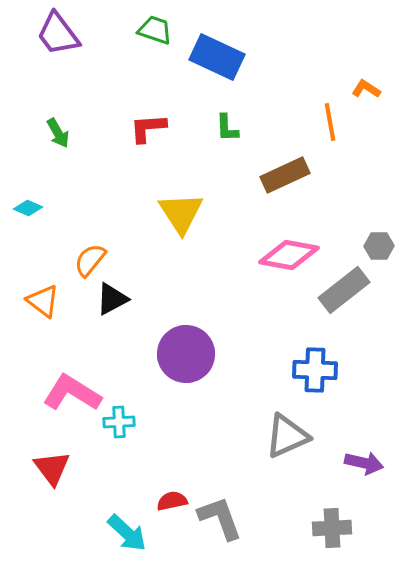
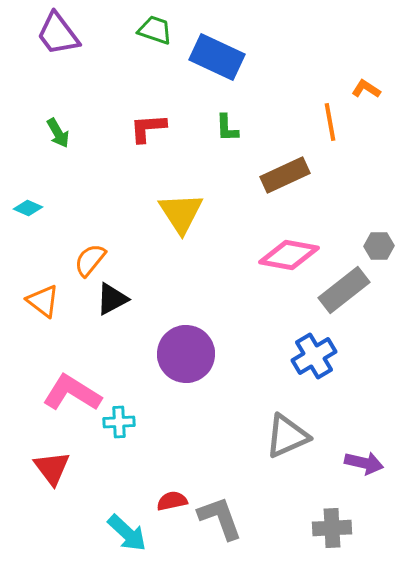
blue cross: moved 1 px left, 14 px up; rotated 33 degrees counterclockwise
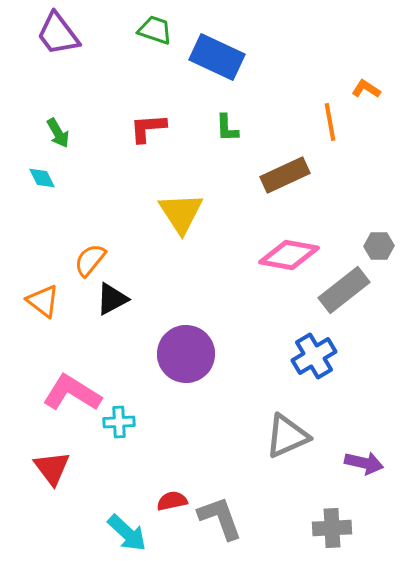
cyan diamond: moved 14 px right, 30 px up; rotated 40 degrees clockwise
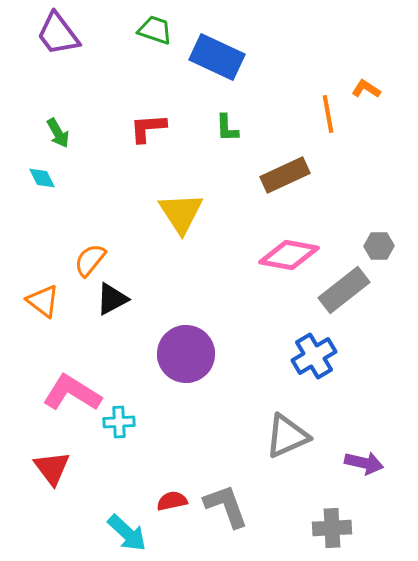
orange line: moved 2 px left, 8 px up
gray L-shape: moved 6 px right, 12 px up
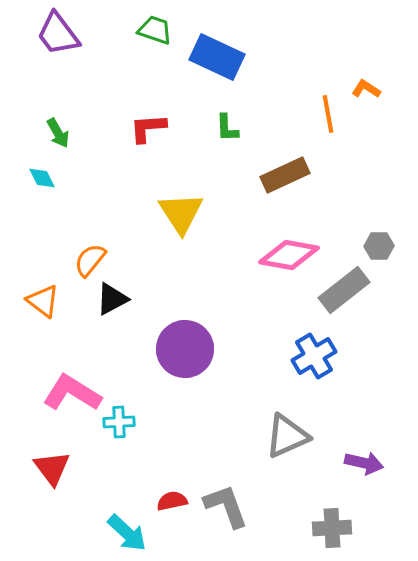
purple circle: moved 1 px left, 5 px up
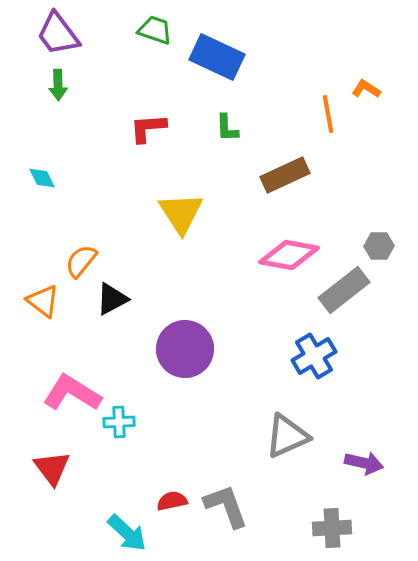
green arrow: moved 48 px up; rotated 28 degrees clockwise
orange semicircle: moved 9 px left, 1 px down
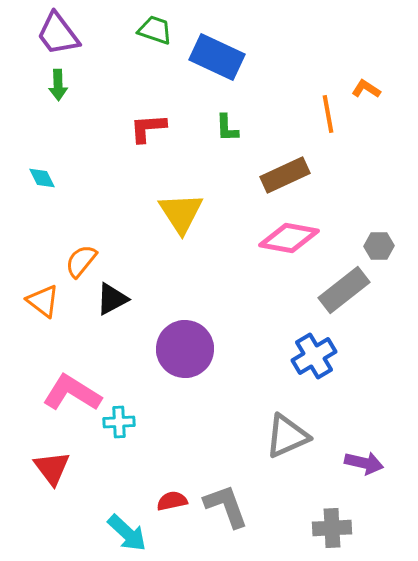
pink diamond: moved 17 px up
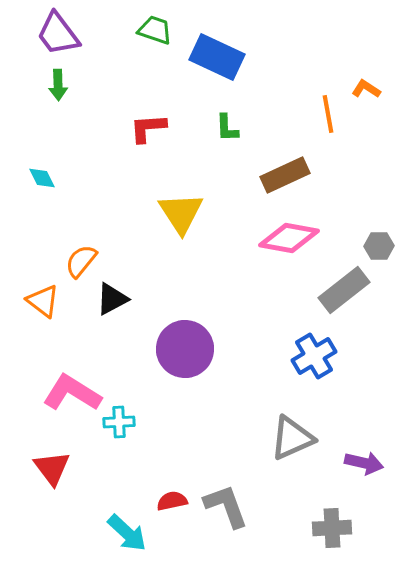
gray triangle: moved 5 px right, 2 px down
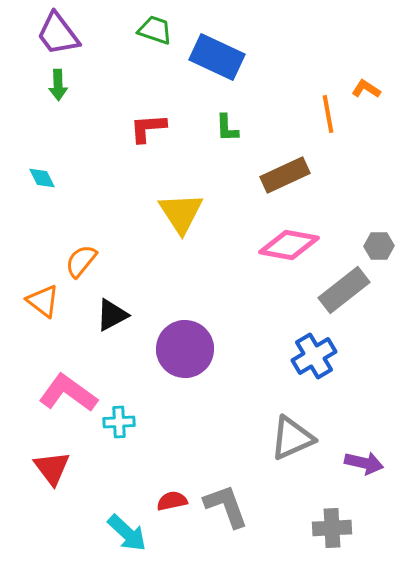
pink diamond: moved 7 px down
black triangle: moved 16 px down
pink L-shape: moved 4 px left; rotated 4 degrees clockwise
